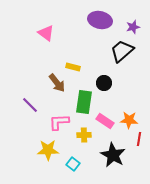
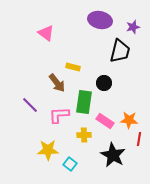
black trapezoid: moved 2 px left; rotated 145 degrees clockwise
pink L-shape: moved 7 px up
cyan square: moved 3 px left
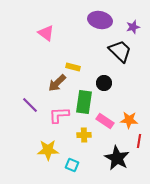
black trapezoid: rotated 60 degrees counterclockwise
brown arrow: rotated 84 degrees clockwise
red line: moved 2 px down
black star: moved 4 px right, 3 px down
cyan square: moved 2 px right, 1 px down; rotated 16 degrees counterclockwise
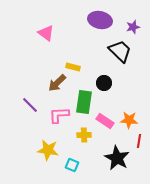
yellow star: rotated 10 degrees clockwise
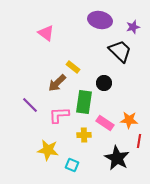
yellow rectangle: rotated 24 degrees clockwise
pink rectangle: moved 2 px down
